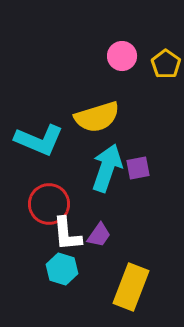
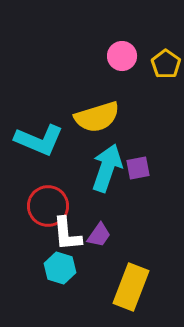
red circle: moved 1 px left, 2 px down
cyan hexagon: moved 2 px left, 1 px up
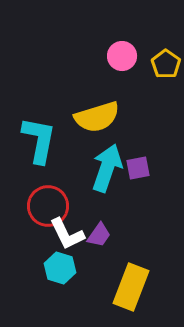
cyan L-shape: rotated 102 degrees counterclockwise
white L-shape: rotated 21 degrees counterclockwise
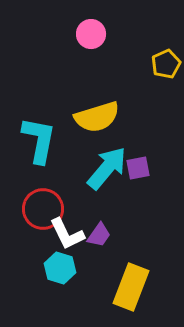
pink circle: moved 31 px left, 22 px up
yellow pentagon: rotated 12 degrees clockwise
cyan arrow: rotated 21 degrees clockwise
red circle: moved 5 px left, 3 px down
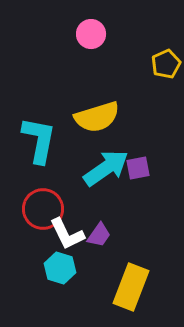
cyan arrow: moved 1 px left; rotated 15 degrees clockwise
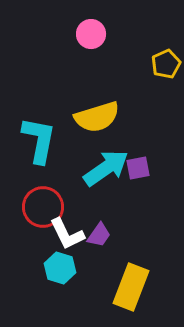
red circle: moved 2 px up
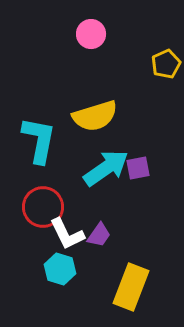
yellow semicircle: moved 2 px left, 1 px up
cyan hexagon: moved 1 px down
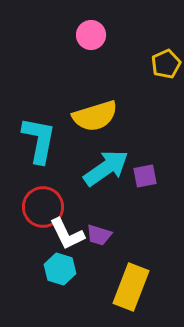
pink circle: moved 1 px down
purple square: moved 7 px right, 8 px down
purple trapezoid: rotated 72 degrees clockwise
